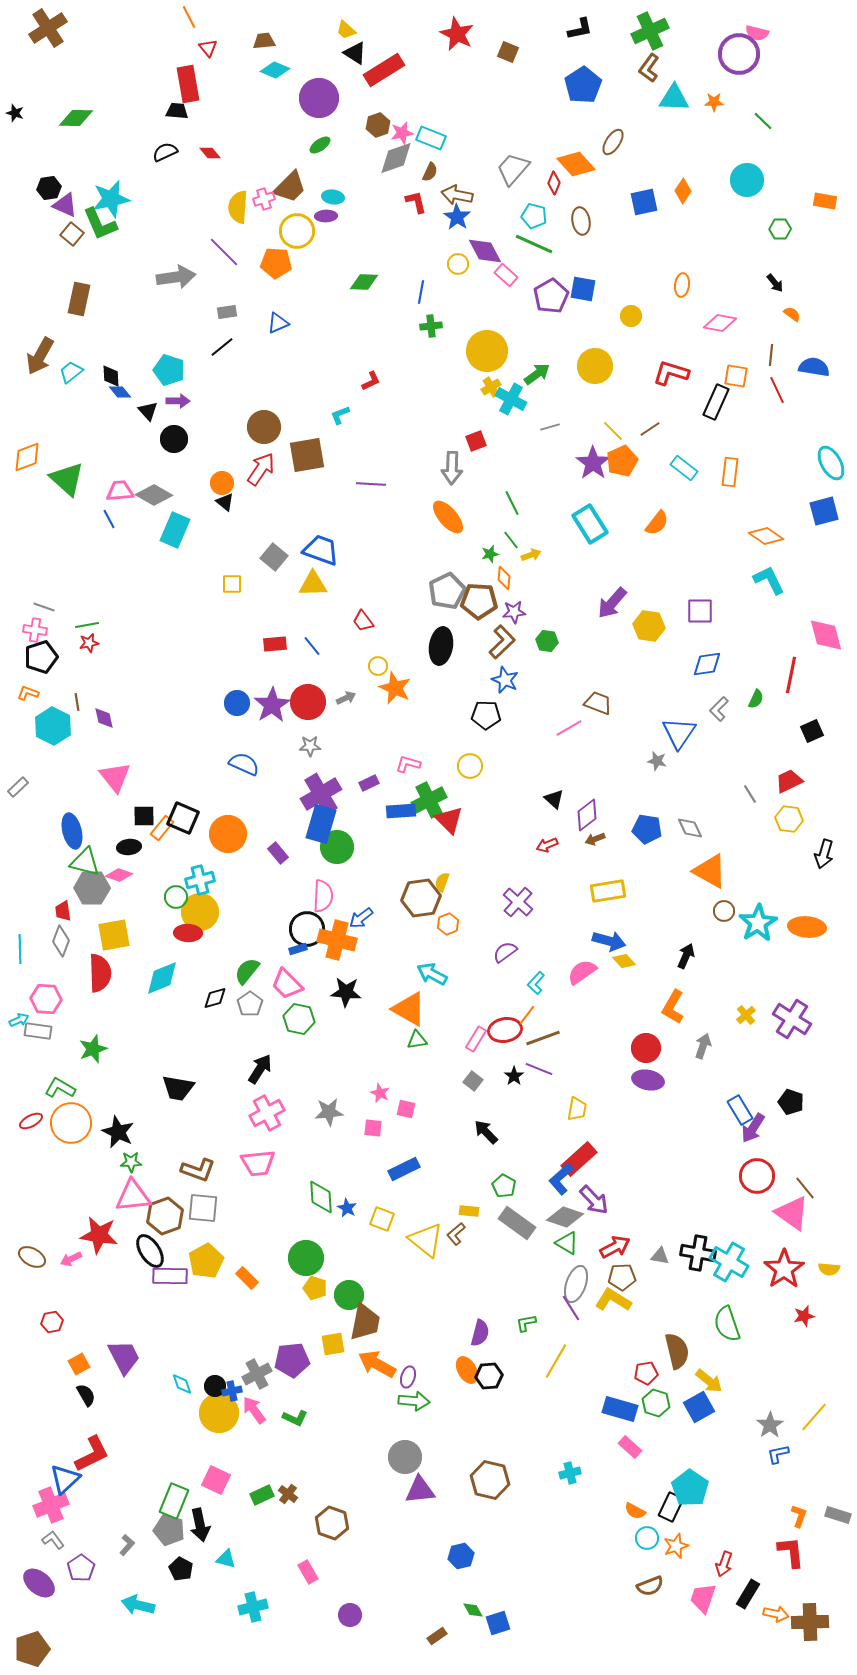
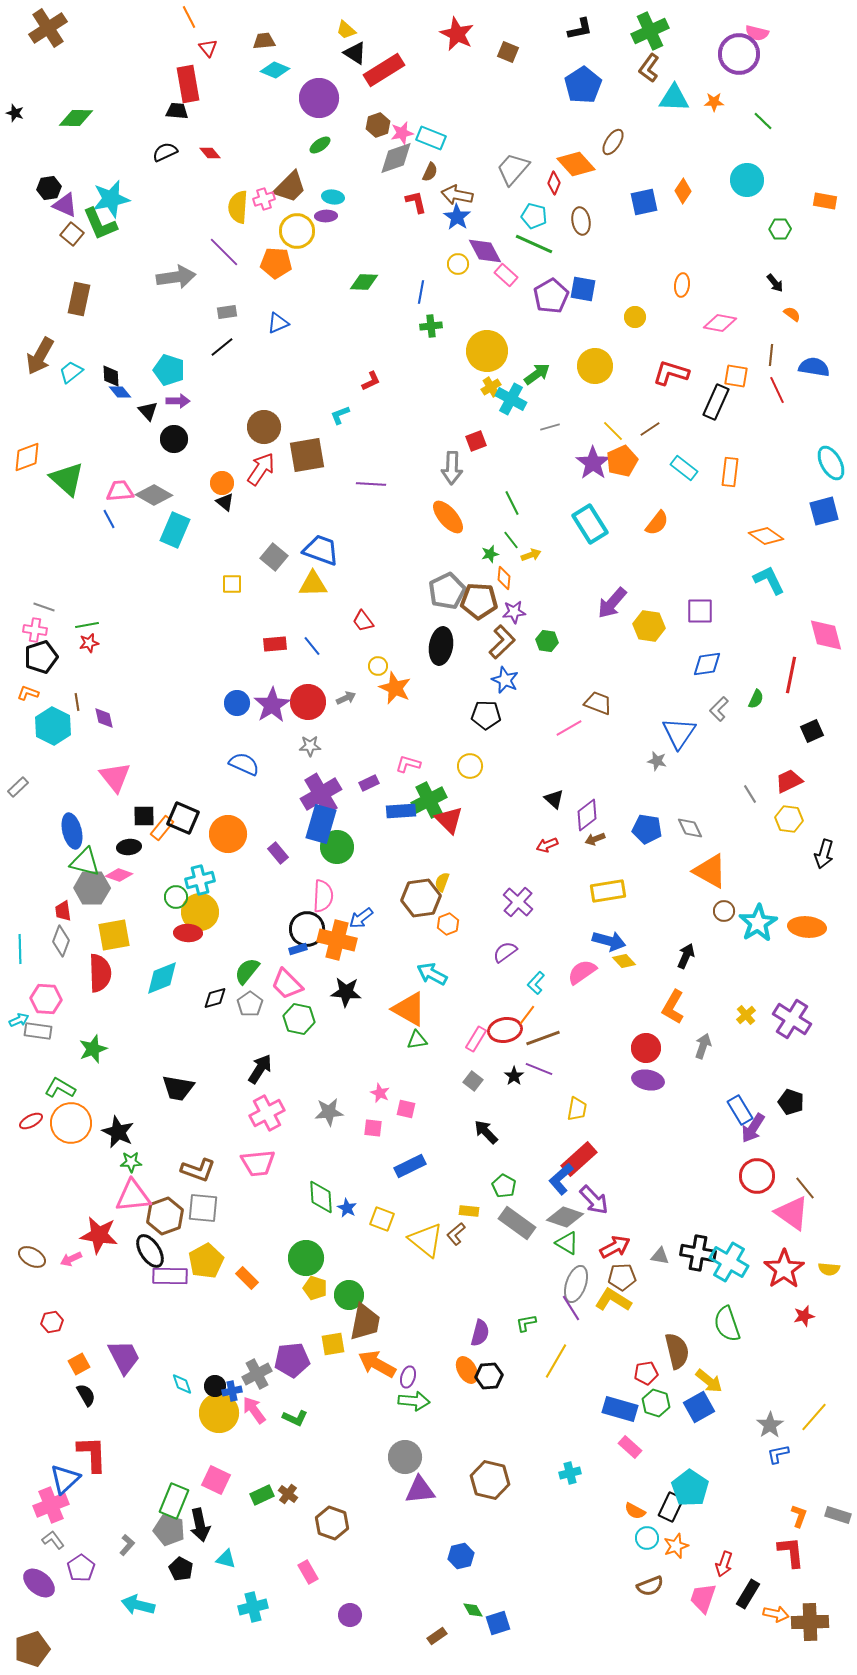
yellow circle at (631, 316): moved 4 px right, 1 px down
blue rectangle at (404, 1169): moved 6 px right, 3 px up
red L-shape at (92, 1454): rotated 66 degrees counterclockwise
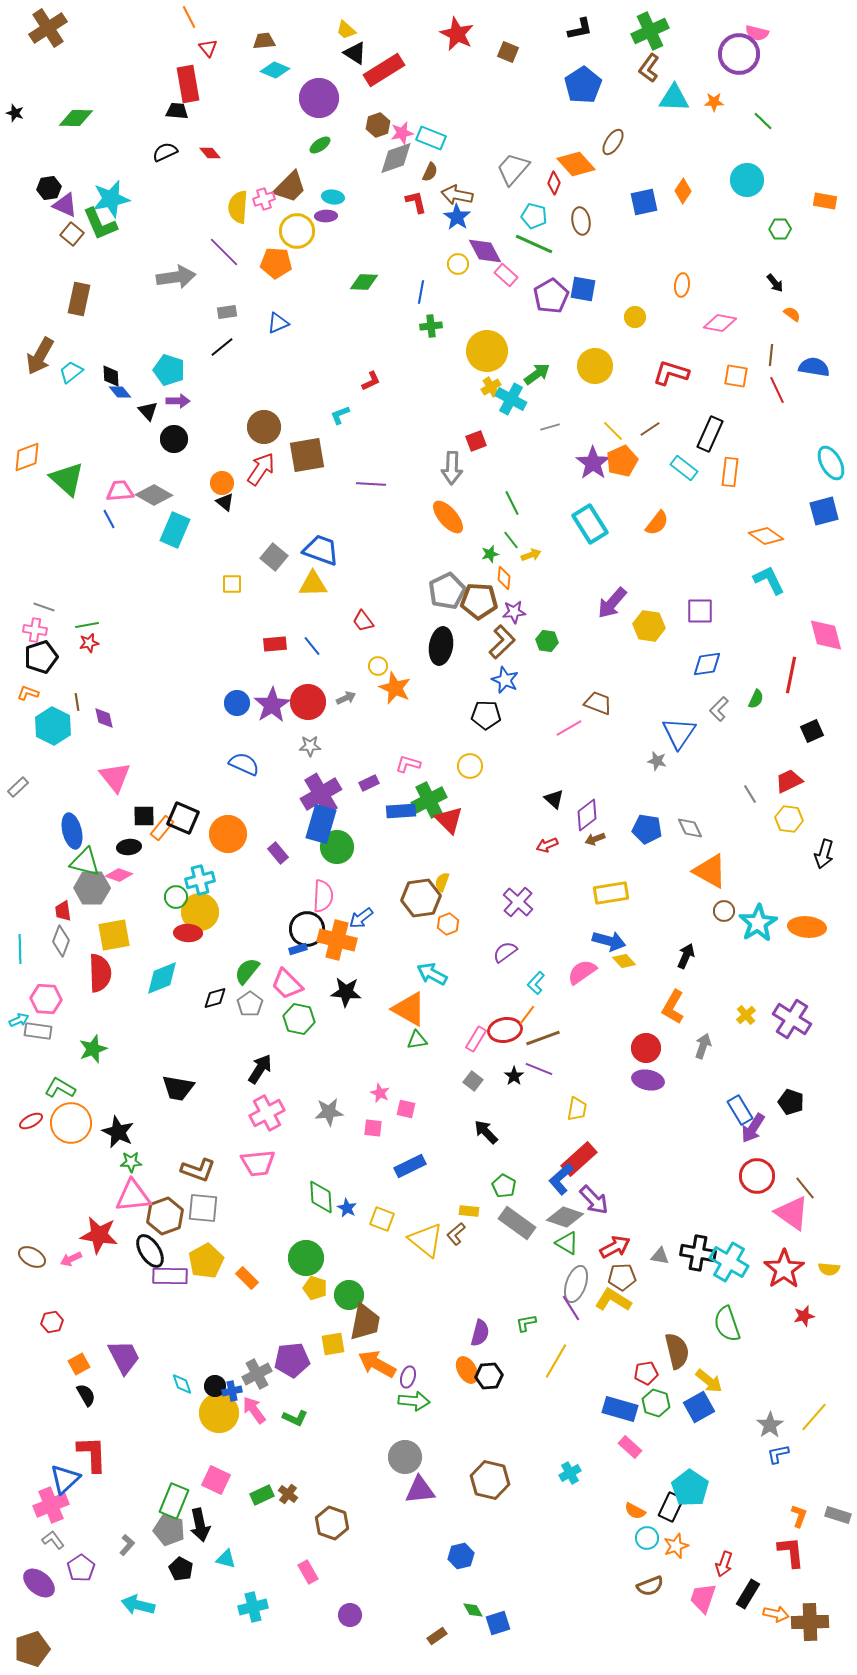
black rectangle at (716, 402): moved 6 px left, 32 px down
yellow rectangle at (608, 891): moved 3 px right, 2 px down
cyan cross at (570, 1473): rotated 15 degrees counterclockwise
